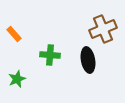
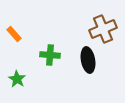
green star: rotated 18 degrees counterclockwise
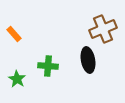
green cross: moved 2 px left, 11 px down
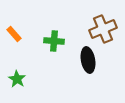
green cross: moved 6 px right, 25 px up
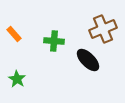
black ellipse: rotated 35 degrees counterclockwise
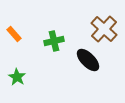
brown cross: moved 1 px right; rotated 24 degrees counterclockwise
green cross: rotated 18 degrees counterclockwise
green star: moved 2 px up
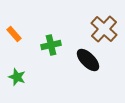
green cross: moved 3 px left, 4 px down
green star: rotated 12 degrees counterclockwise
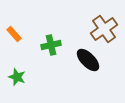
brown cross: rotated 12 degrees clockwise
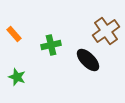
brown cross: moved 2 px right, 2 px down
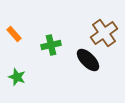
brown cross: moved 2 px left, 2 px down
